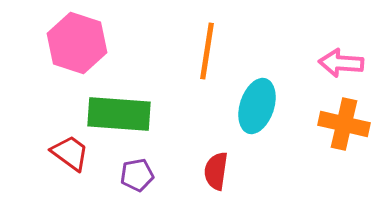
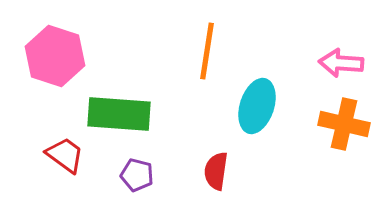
pink hexagon: moved 22 px left, 13 px down
red trapezoid: moved 5 px left, 2 px down
purple pentagon: rotated 24 degrees clockwise
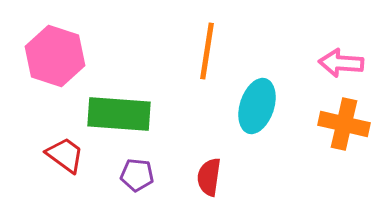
red semicircle: moved 7 px left, 6 px down
purple pentagon: rotated 8 degrees counterclockwise
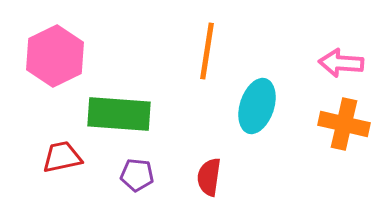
pink hexagon: rotated 16 degrees clockwise
red trapezoid: moved 3 px left, 2 px down; rotated 48 degrees counterclockwise
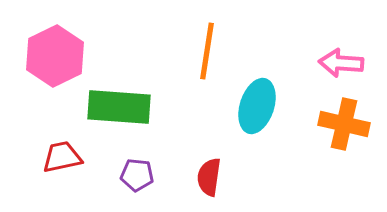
green rectangle: moved 7 px up
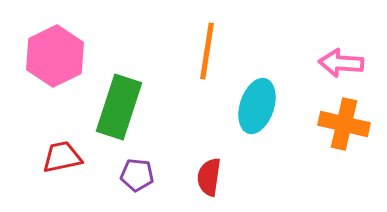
green rectangle: rotated 76 degrees counterclockwise
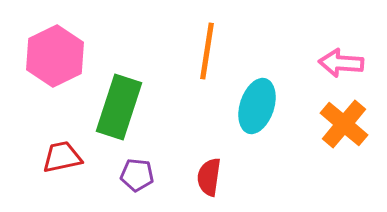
orange cross: rotated 27 degrees clockwise
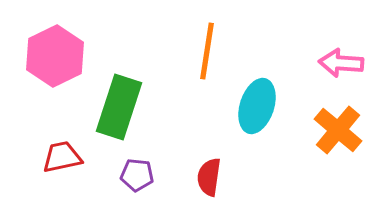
orange cross: moved 6 px left, 6 px down
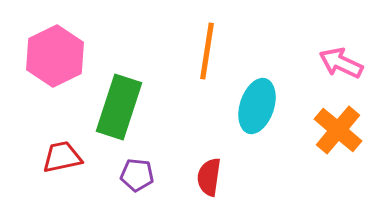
pink arrow: rotated 21 degrees clockwise
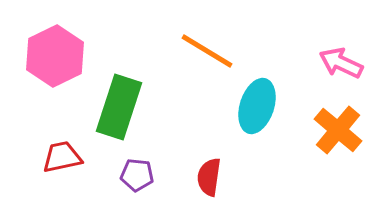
orange line: rotated 68 degrees counterclockwise
